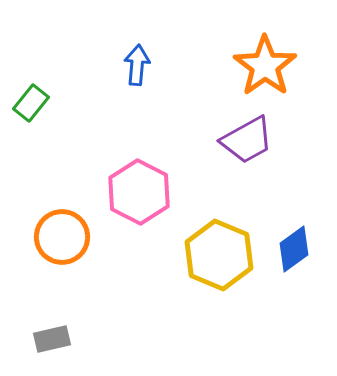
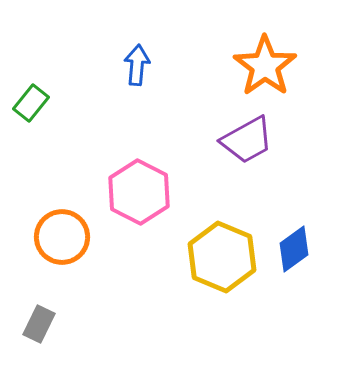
yellow hexagon: moved 3 px right, 2 px down
gray rectangle: moved 13 px left, 15 px up; rotated 51 degrees counterclockwise
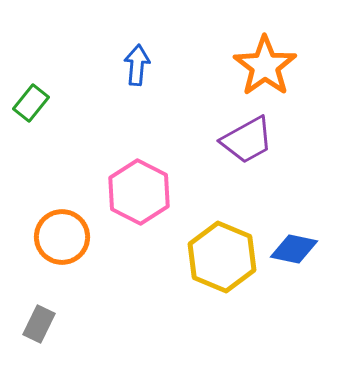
blue diamond: rotated 48 degrees clockwise
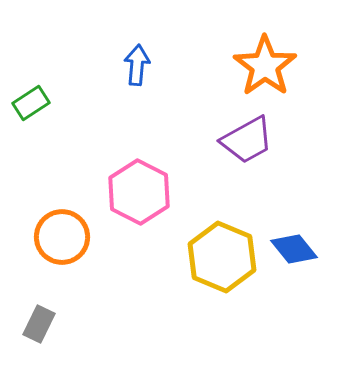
green rectangle: rotated 18 degrees clockwise
blue diamond: rotated 39 degrees clockwise
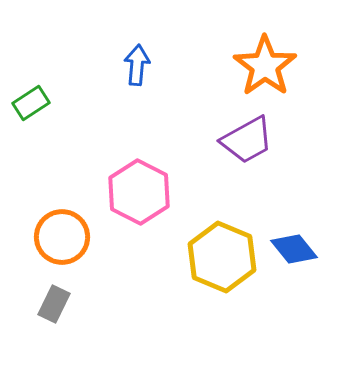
gray rectangle: moved 15 px right, 20 px up
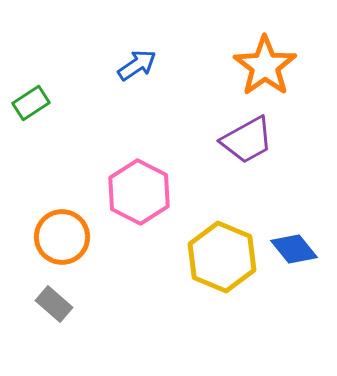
blue arrow: rotated 51 degrees clockwise
gray rectangle: rotated 75 degrees counterclockwise
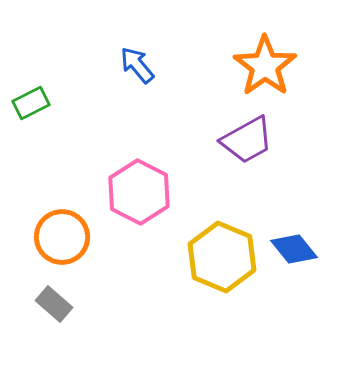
blue arrow: rotated 96 degrees counterclockwise
green rectangle: rotated 6 degrees clockwise
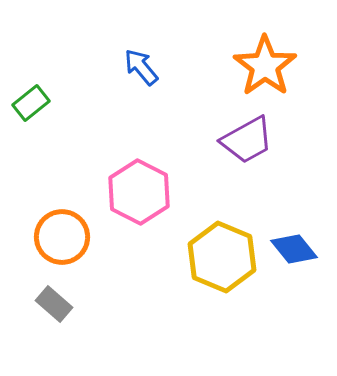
blue arrow: moved 4 px right, 2 px down
green rectangle: rotated 12 degrees counterclockwise
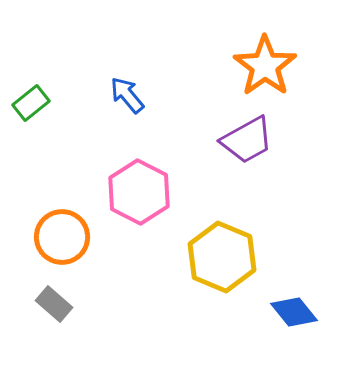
blue arrow: moved 14 px left, 28 px down
blue diamond: moved 63 px down
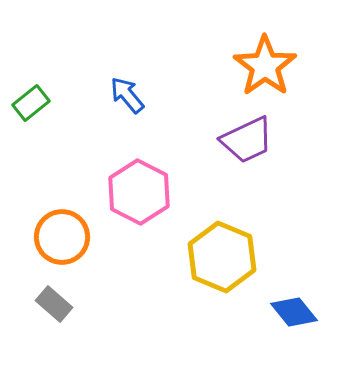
purple trapezoid: rotated 4 degrees clockwise
